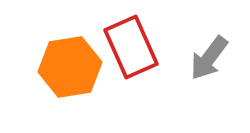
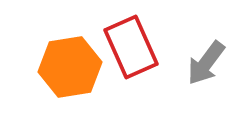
gray arrow: moved 3 px left, 5 px down
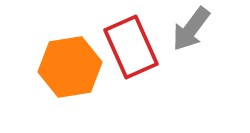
gray arrow: moved 15 px left, 34 px up
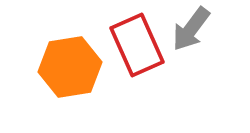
red rectangle: moved 6 px right, 2 px up
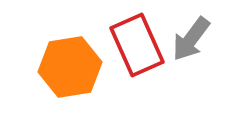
gray arrow: moved 10 px down
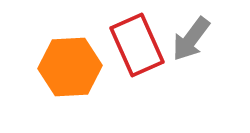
orange hexagon: rotated 6 degrees clockwise
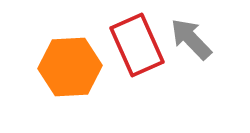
gray arrow: rotated 99 degrees clockwise
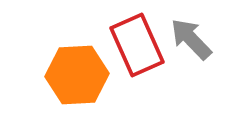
orange hexagon: moved 7 px right, 8 px down
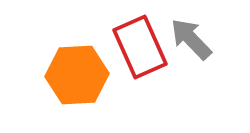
red rectangle: moved 3 px right, 2 px down
